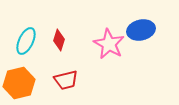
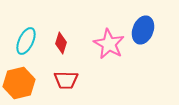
blue ellipse: moved 2 px right; rotated 56 degrees counterclockwise
red diamond: moved 2 px right, 3 px down
red trapezoid: rotated 15 degrees clockwise
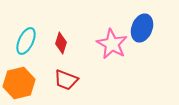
blue ellipse: moved 1 px left, 2 px up
pink star: moved 3 px right
red trapezoid: rotated 20 degrees clockwise
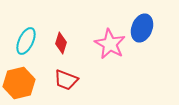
pink star: moved 2 px left
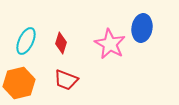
blue ellipse: rotated 12 degrees counterclockwise
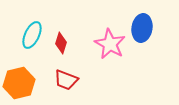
cyan ellipse: moved 6 px right, 6 px up
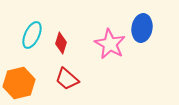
red trapezoid: moved 1 px right, 1 px up; rotated 20 degrees clockwise
